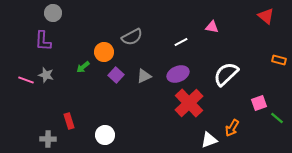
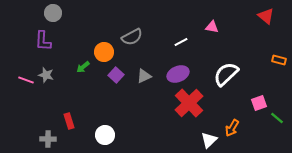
white triangle: rotated 24 degrees counterclockwise
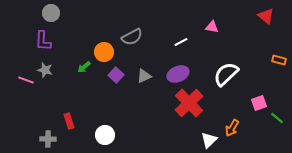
gray circle: moved 2 px left
green arrow: moved 1 px right
gray star: moved 1 px left, 5 px up
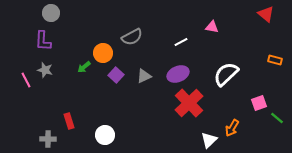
red triangle: moved 2 px up
orange circle: moved 1 px left, 1 px down
orange rectangle: moved 4 px left
pink line: rotated 42 degrees clockwise
